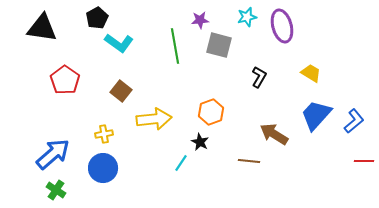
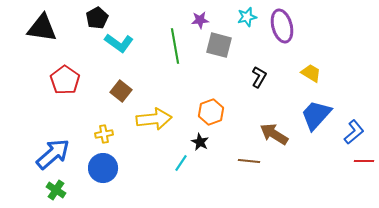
blue L-shape: moved 11 px down
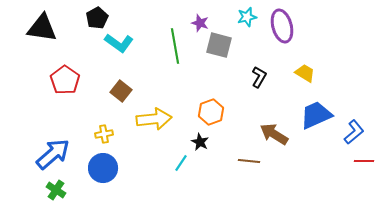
purple star: moved 3 px down; rotated 24 degrees clockwise
yellow trapezoid: moved 6 px left
blue trapezoid: rotated 24 degrees clockwise
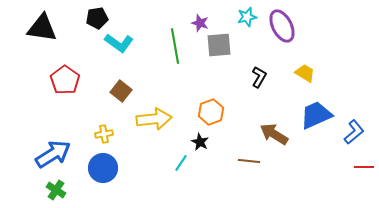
black pentagon: rotated 20 degrees clockwise
purple ellipse: rotated 12 degrees counterclockwise
gray square: rotated 20 degrees counterclockwise
blue arrow: rotated 9 degrees clockwise
red line: moved 6 px down
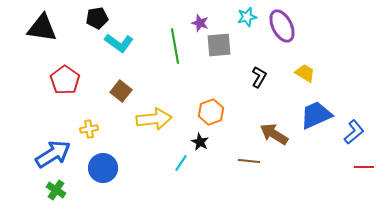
yellow cross: moved 15 px left, 5 px up
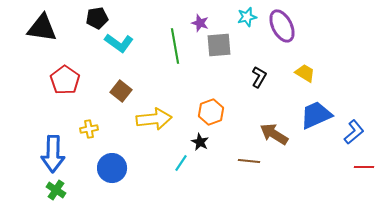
blue arrow: rotated 123 degrees clockwise
blue circle: moved 9 px right
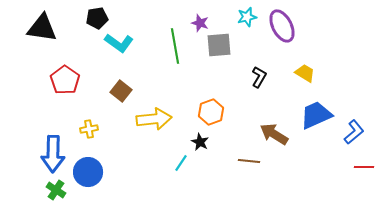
blue circle: moved 24 px left, 4 px down
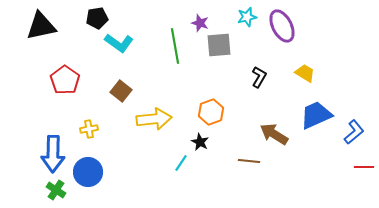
black triangle: moved 1 px left, 2 px up; rotated 20 degrees counterclockwise
